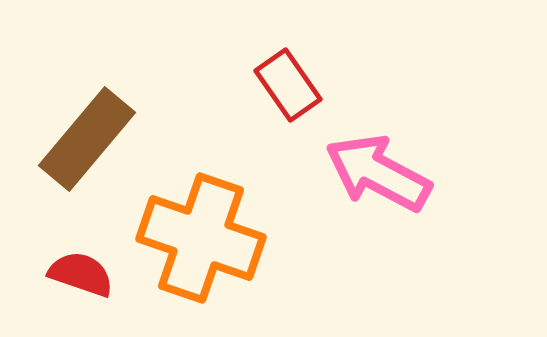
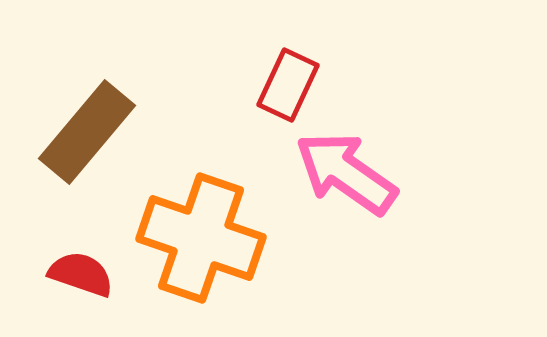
red rectangle: rotated 60 degrees clockwise
brown rectangle: moved 7 px up
pink arrow: moved 32 px left; rotated 7 degrees clockwise
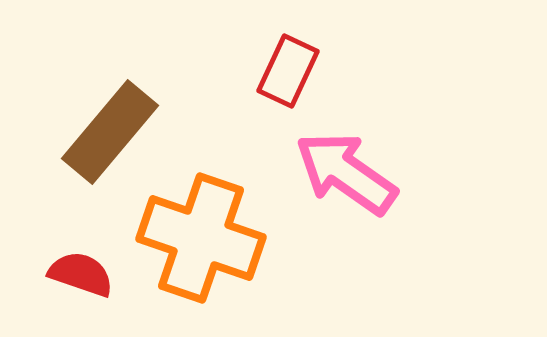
red rectangle: moved 14 px up
brown rectangle: moved 23 px right
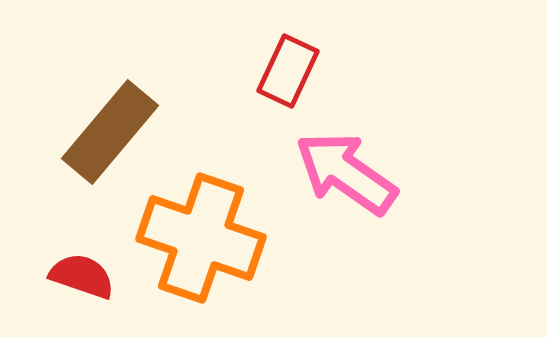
red semicircle: moved 1 px right, 2 px down
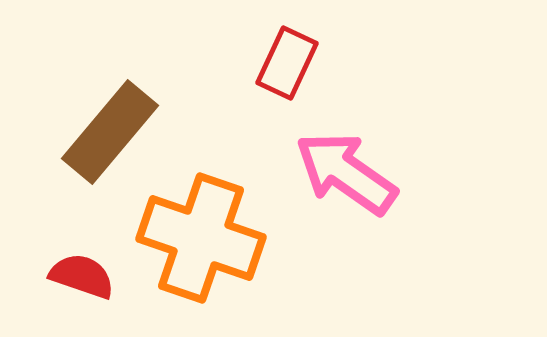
red rectangle: moved 1 px left, 8 px up
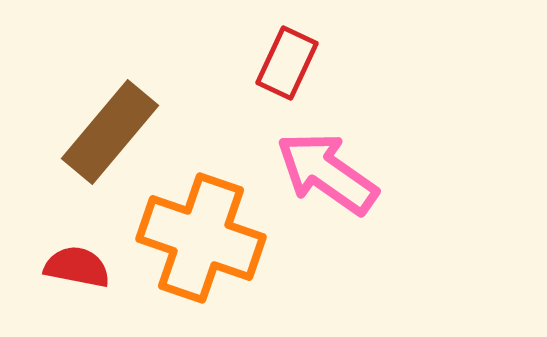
pink arrow: moved 19 px left
red semicircle: moved 5 px left, 9 px up; rotated 8 degrees counterclockwise
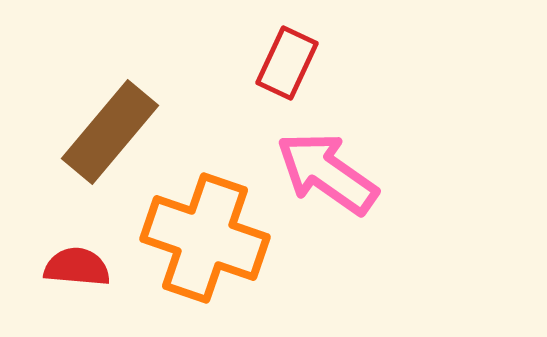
orange cross: moved 4 px right
red semicircle: rotated 6 degrees counterclockwise
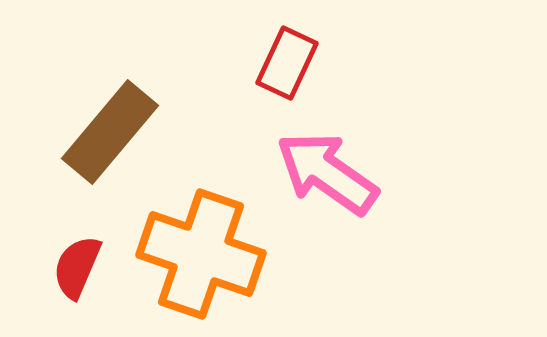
orange cross: moved 4 px left, 16 px down
red semicircle: rotated 72 degrees counterclockwise
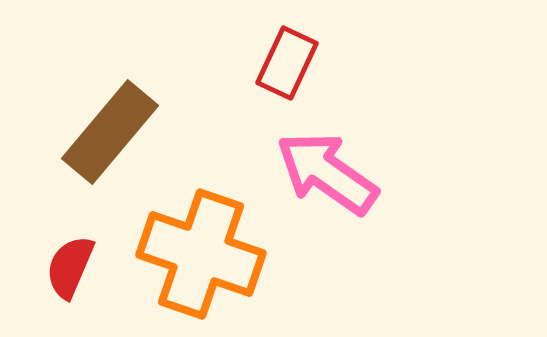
red semicircle: moved 7 px left
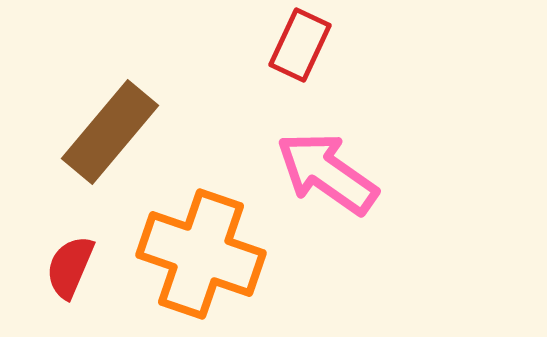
red rectangle: moved 13 px right, 18 px up
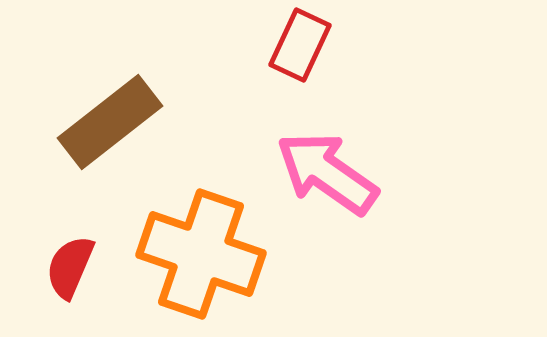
brown rectangle: moved 10 px up; rotated 12 degrees clockwise
